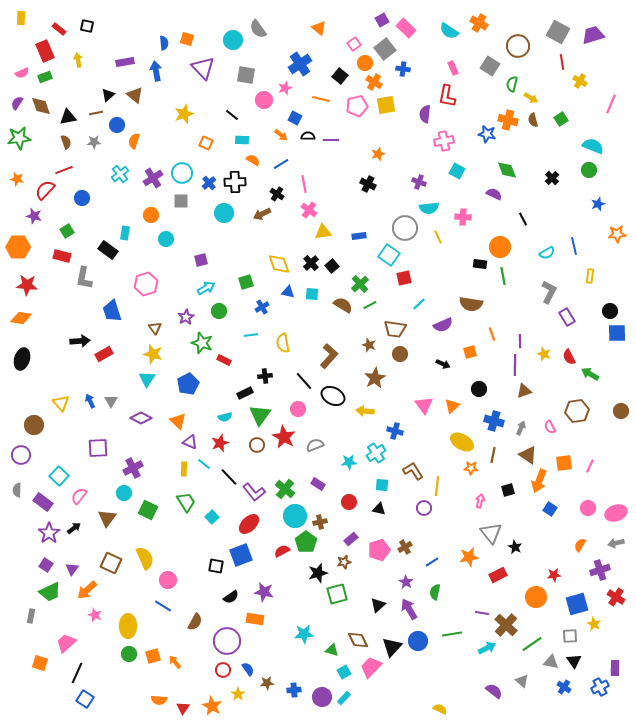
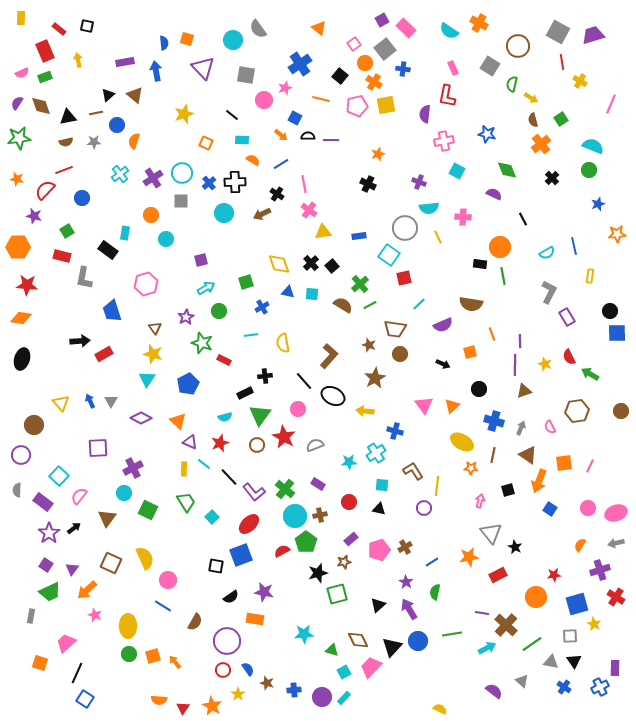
orange cross at (508, 120): moved 33 px right, 24 px down; rotated 36 degrees clockwise
brown semicircle at (66, 142): rotated 96 degrees clockwise
yellow star at (544, 354): moved 1 px right, 10 px down
brown cross at (320, 522): moved 7 px up
brown star at (267, 683): rotated 24 degrees clockwise
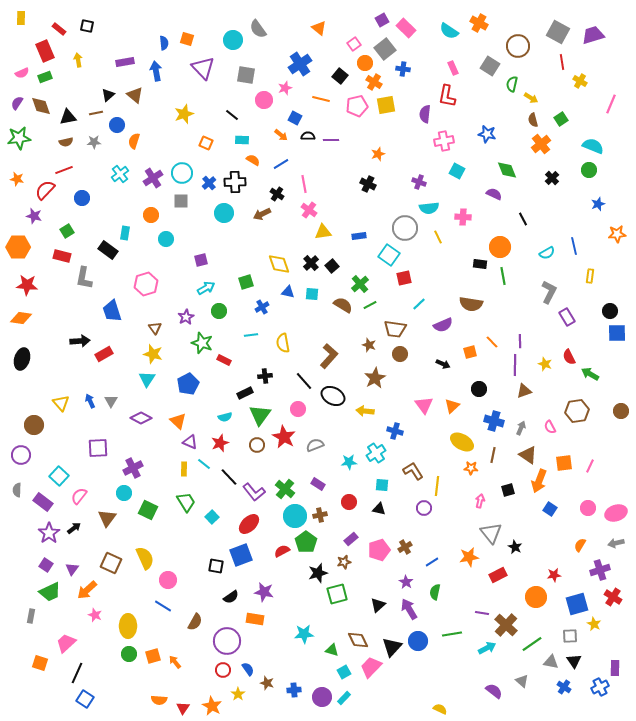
orange line at (492, 334): moved 8 px down; rotated 24 degrees counterclockwise
red cross at (616, 597): moved 3 px left
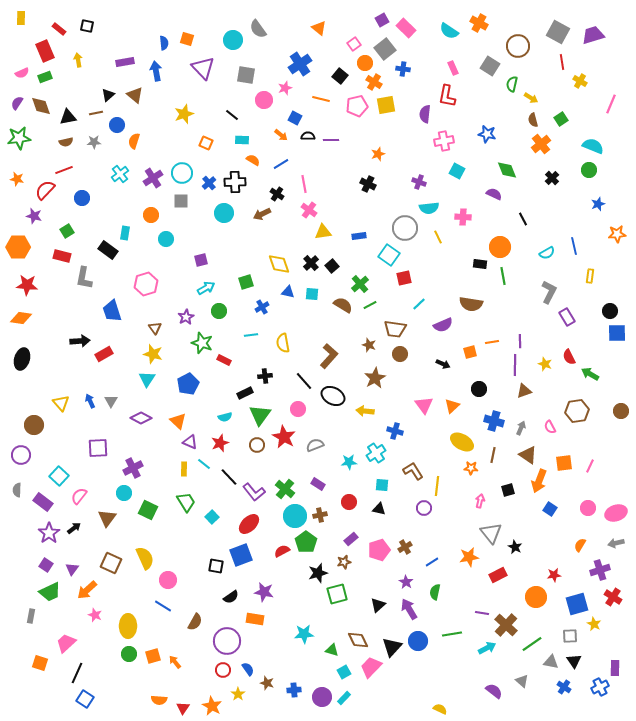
orange line at (492, 342): rotated 56 degrees counterclockwise
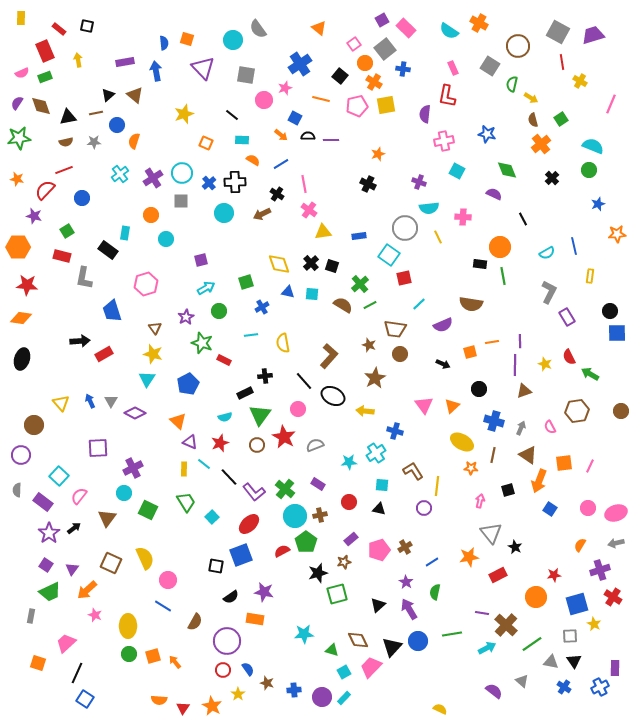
black square at (332, 266): rotated 32 degrees counterclockwise
purple diamond at (141, 418): moved 6 px left, 5 px up
orange square at (40, 663): moved 2 px left
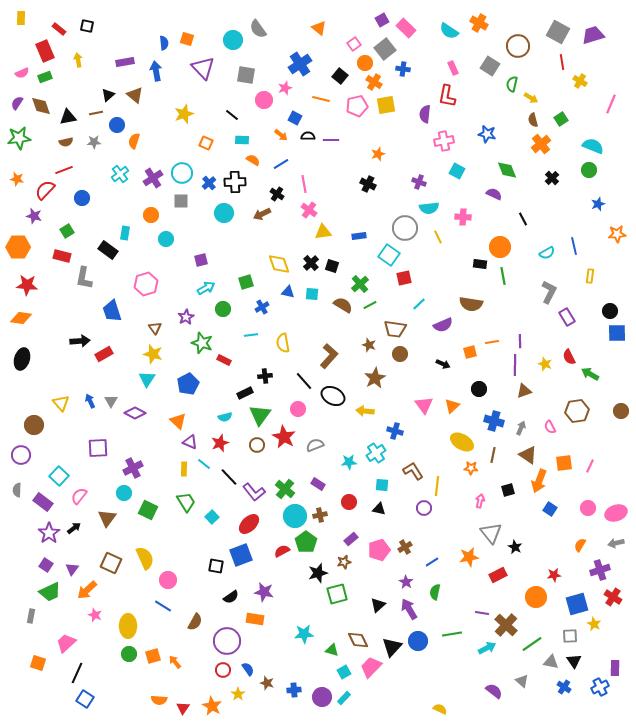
green circle at (219, 311): moved 4 px right, 2 px up
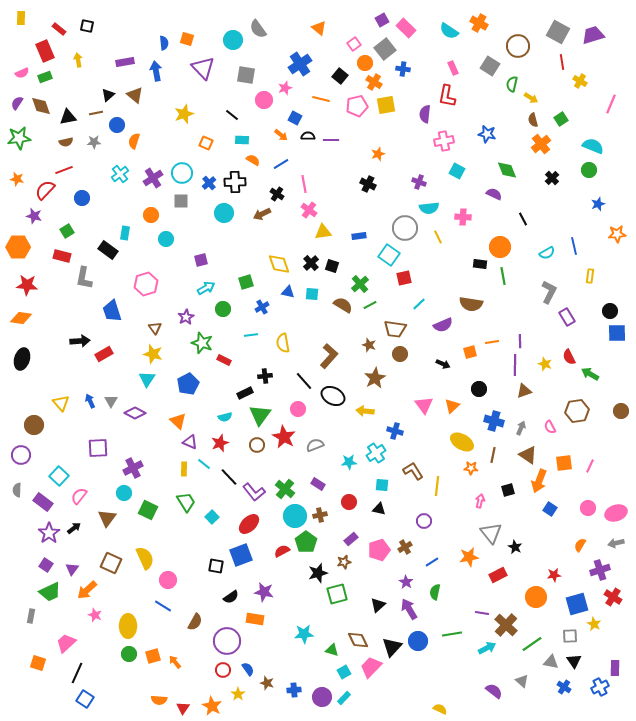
purple circle at (424, 508): moved 13 px down
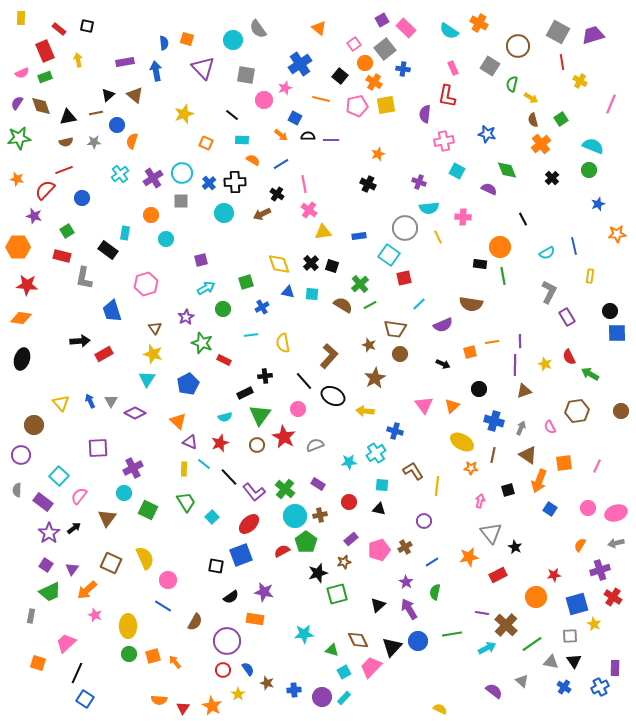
orange semicircle at (134, 141): moved 2 px left
purple semicircle at (494, 194): moved 5 px left, 5 px up
pink line at (590, 466): moved 7 px right
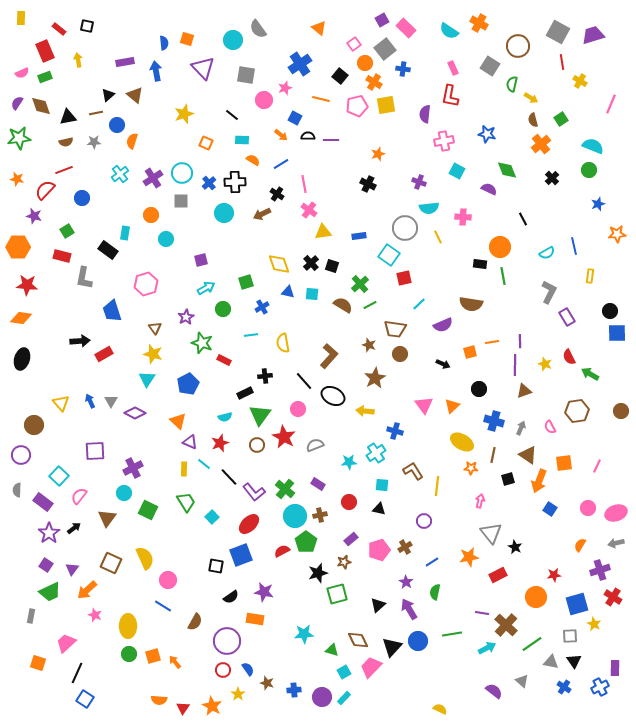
red L-shape at (447, 96): moved 3 px right
purple square at (98, 448): moved 3 px left, 3 px down
black square at (508, 490): moved 11 px up
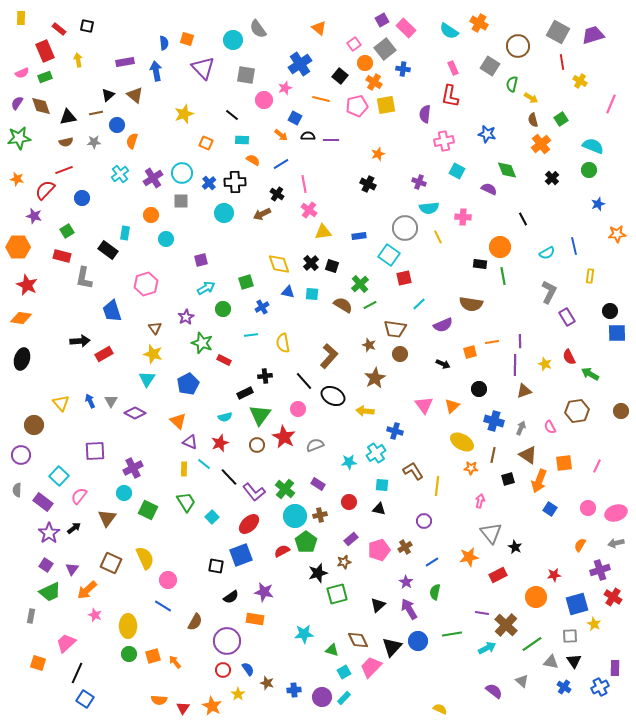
red star at (27, 285): rotated 20 degrees clockwise
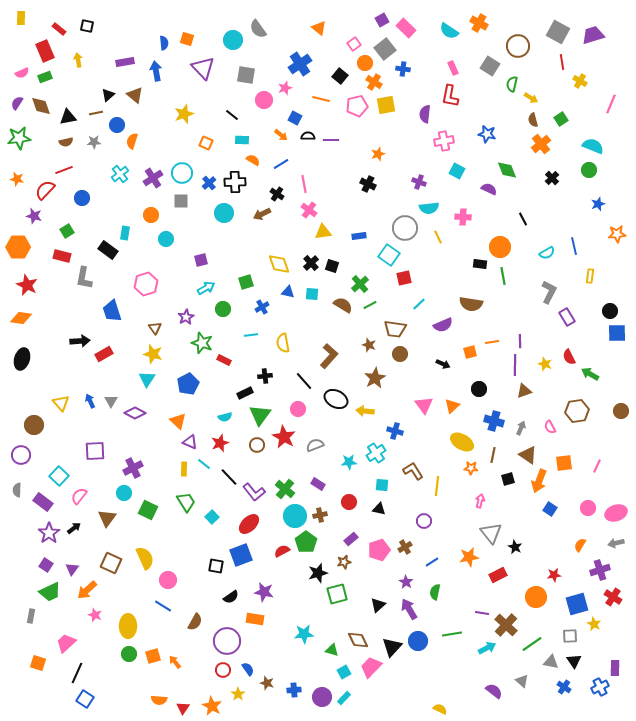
black ellipse at (333, 396): moved 3 px right, 3 px down
